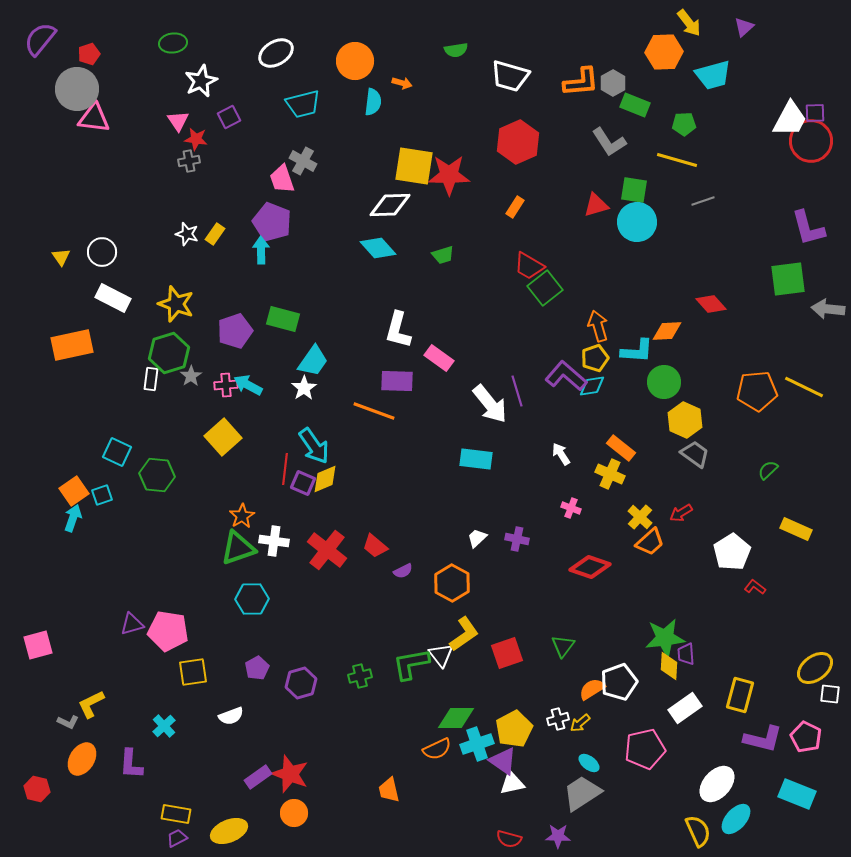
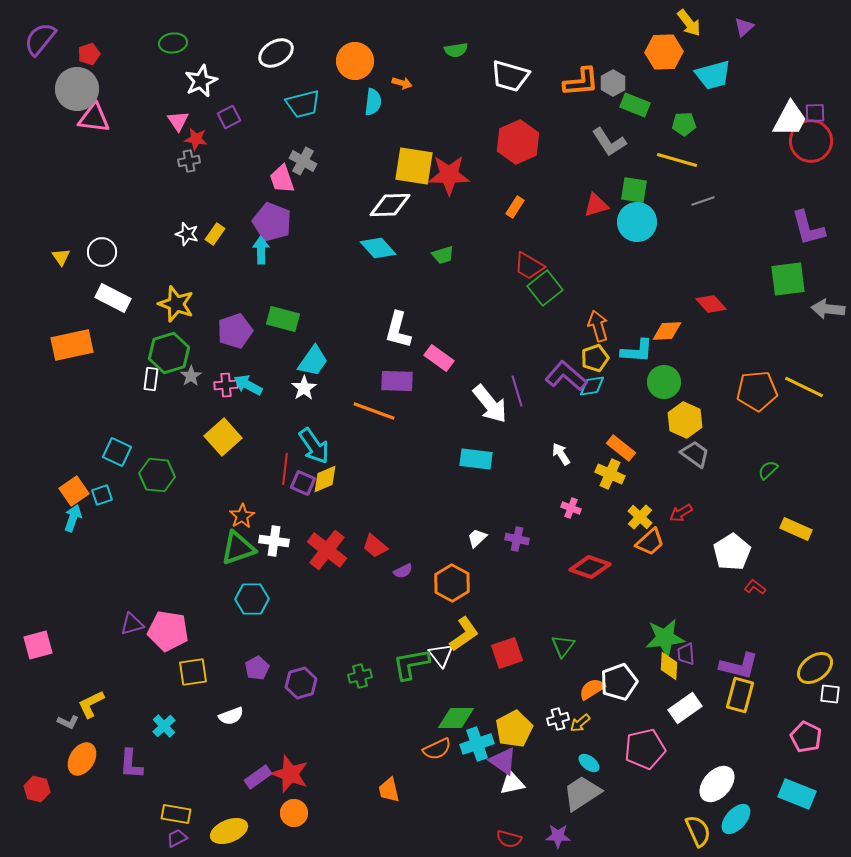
purple L-shape at (763, 739): moved 24 px left, 73 px up
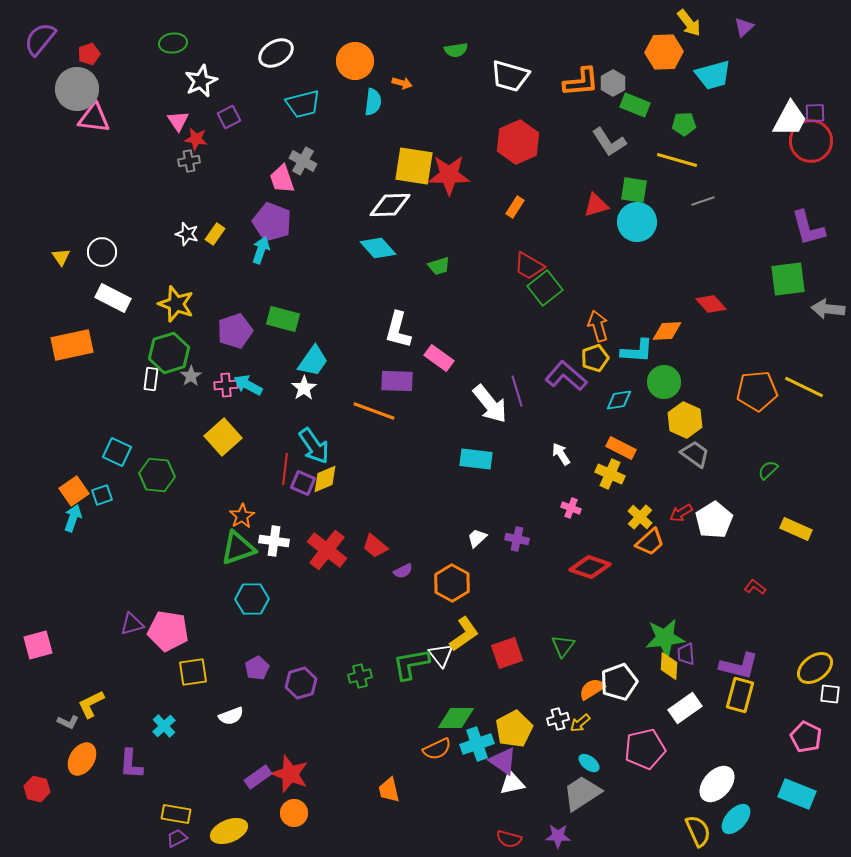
cyan arrow at (261, 250): rotated 20 degrees clockwise
green trapezoid at (443, 255): moved 4 px left, 11 px down
cyan diamond at (592, 386): moved 27 px right, 14 px down
orange rectangle at (621, 448): rotated 12 degrees counterclockwise
white pentagon at (732, 552): moved 18 px left, 32 px up
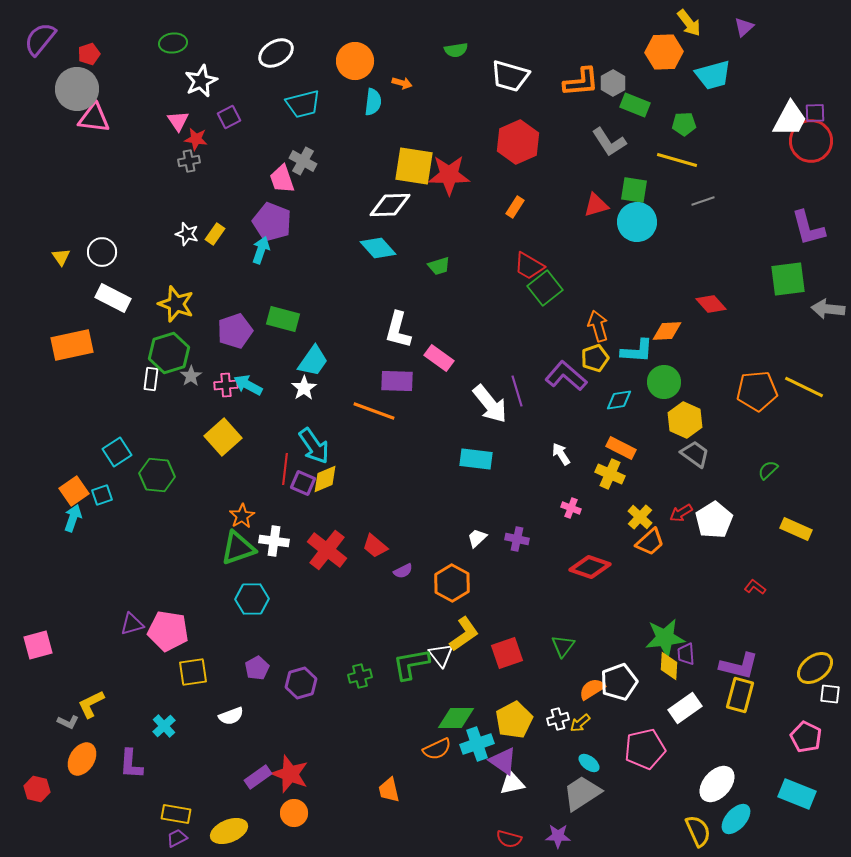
cyan square at (117, 452): rotated 32 degrees clockwise
yellow pentagon at (514, 729): moved 9 px up
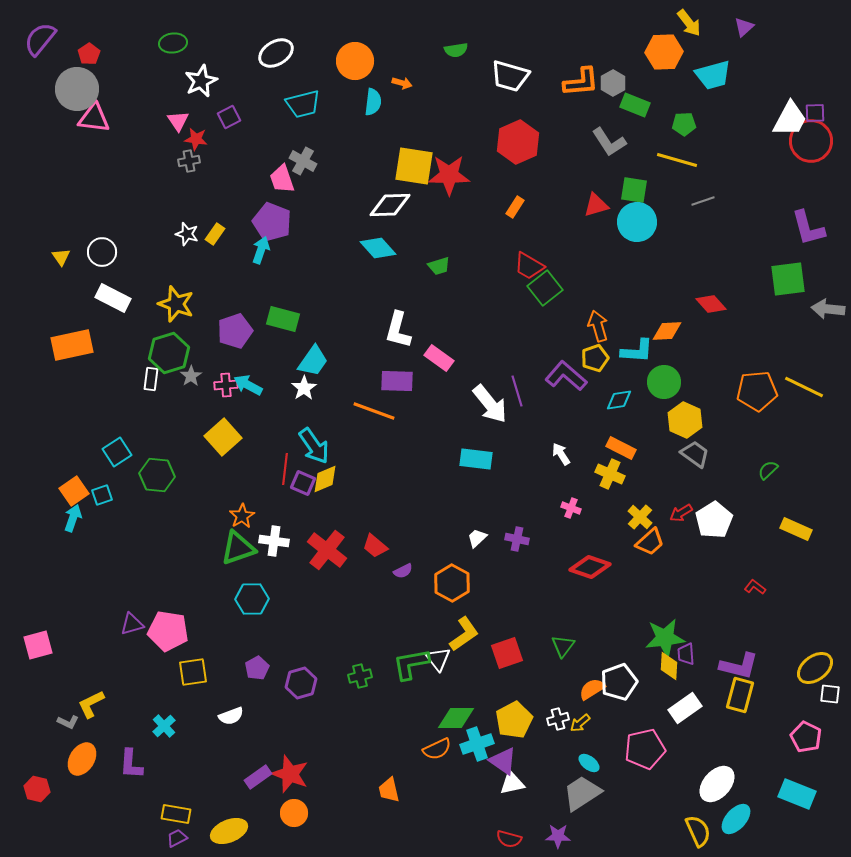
red pentagon at (89, 54): rotated 15 degrees counterclockwise
white triangle at (441, 655): moved 3 px left, 4 px down
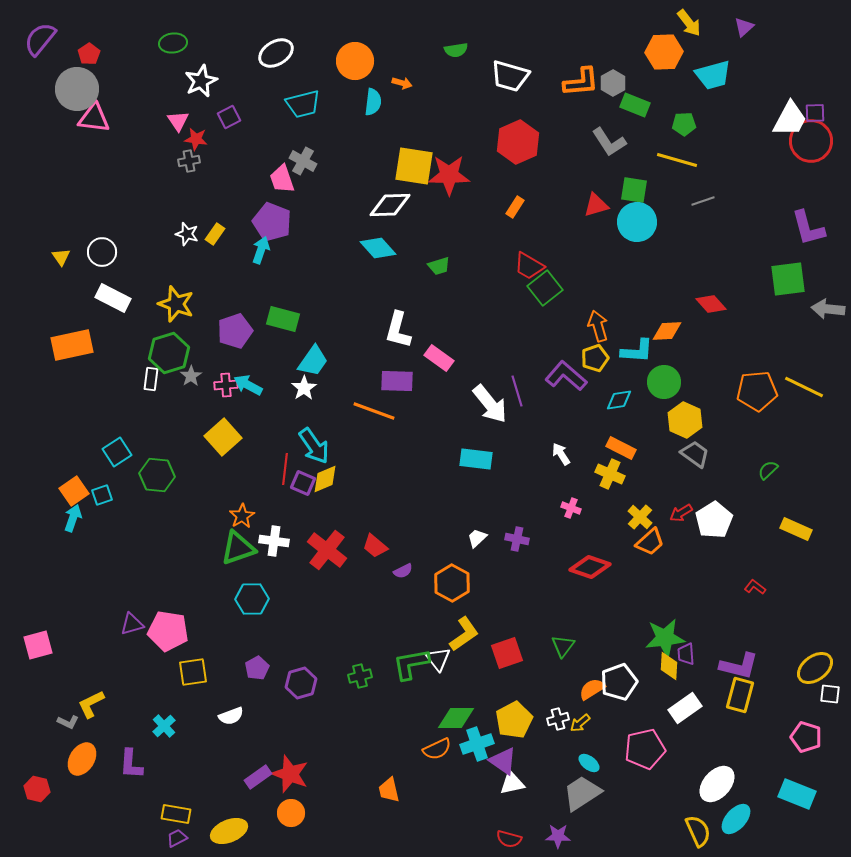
pink pentagon at (806, 737): rotated 8 degrees counterclockwise
orange circle at (294, 813): moved 3 px left
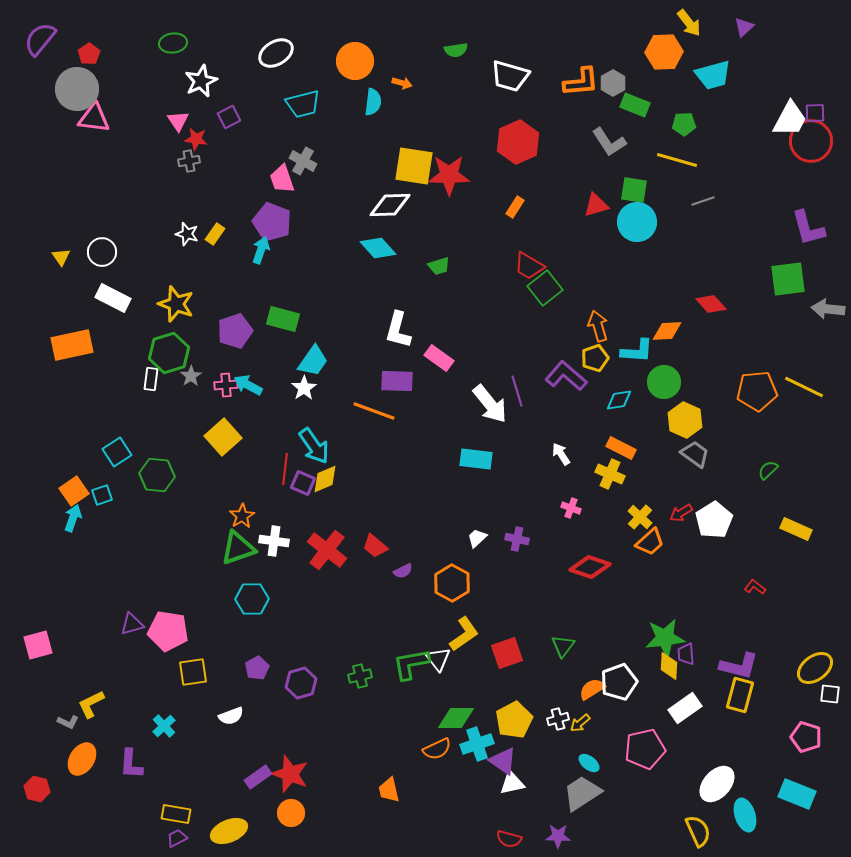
cyan ellipse at (736, 819): moved 9 px right, 4 px up; rotated 60 degrees counterclockwise
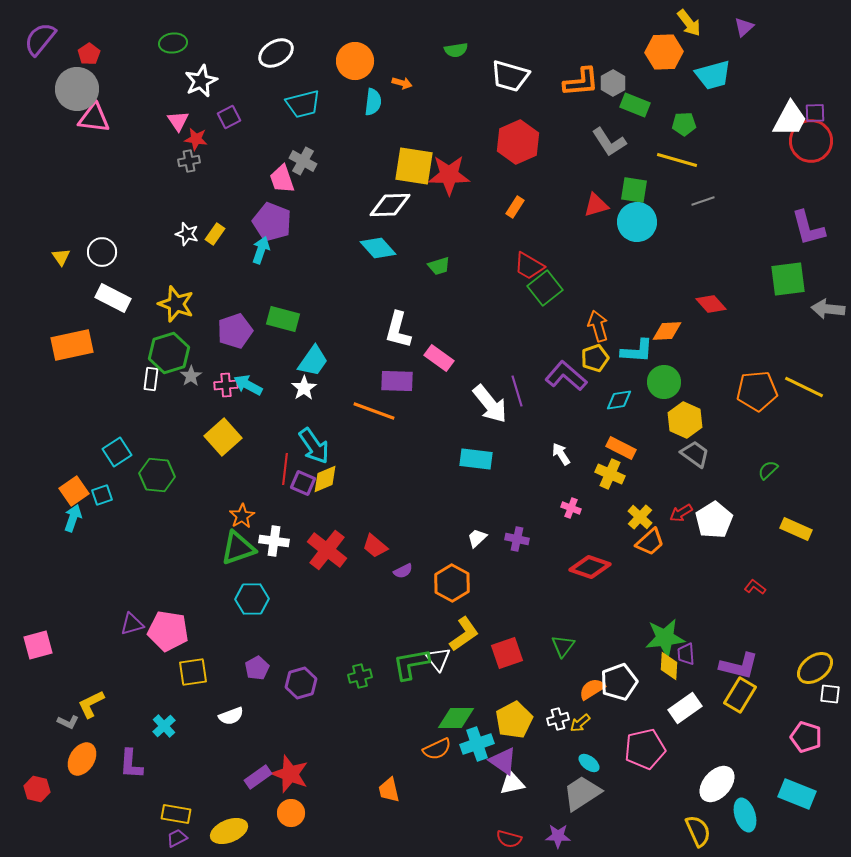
yellow rectangle at (740, 695): rotated 16 degrees clockwise
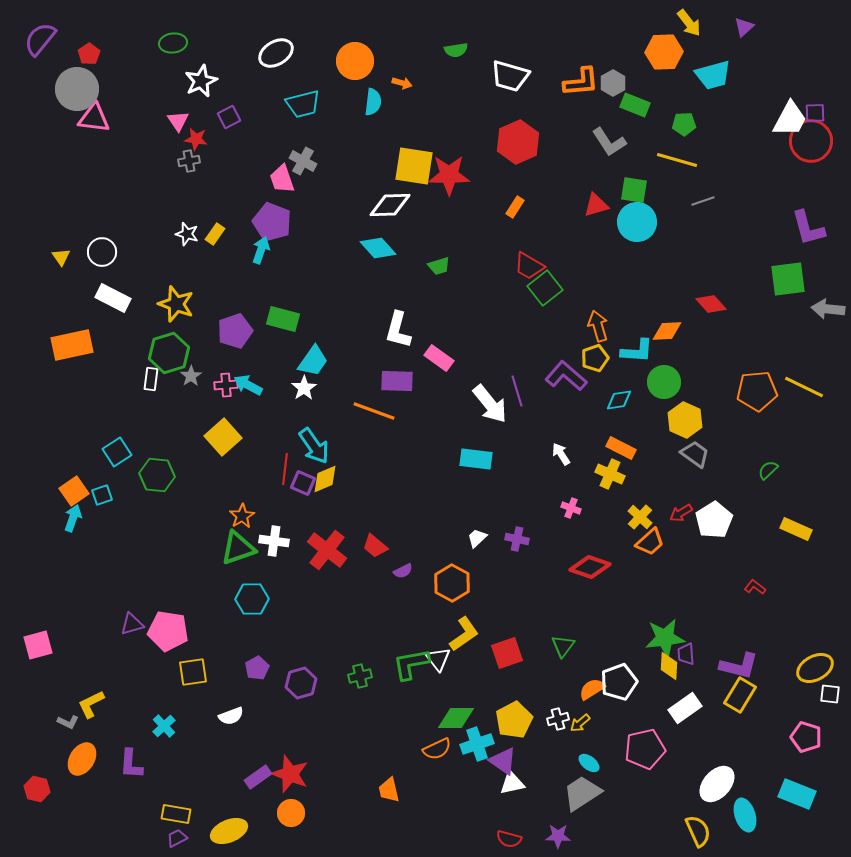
yellow ellipse at (815, 668): rotated 9 degrees clockwise
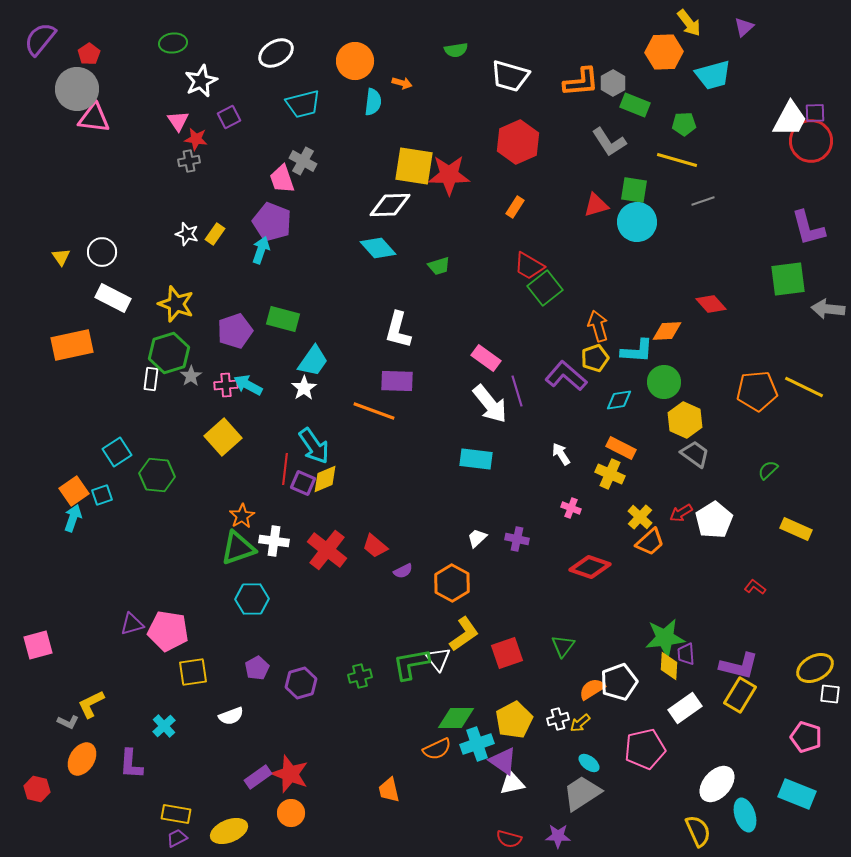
pink rectangle at (439, 358): moved 47 px right
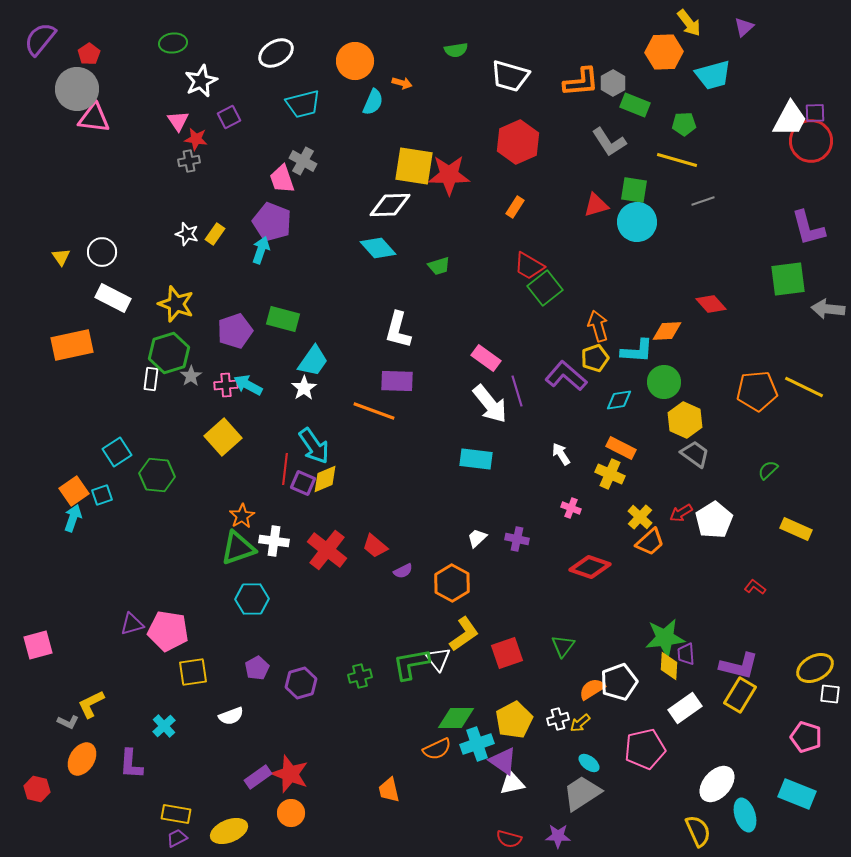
cyan semicircle at (373, 102): rotated 16 degrees clockwise
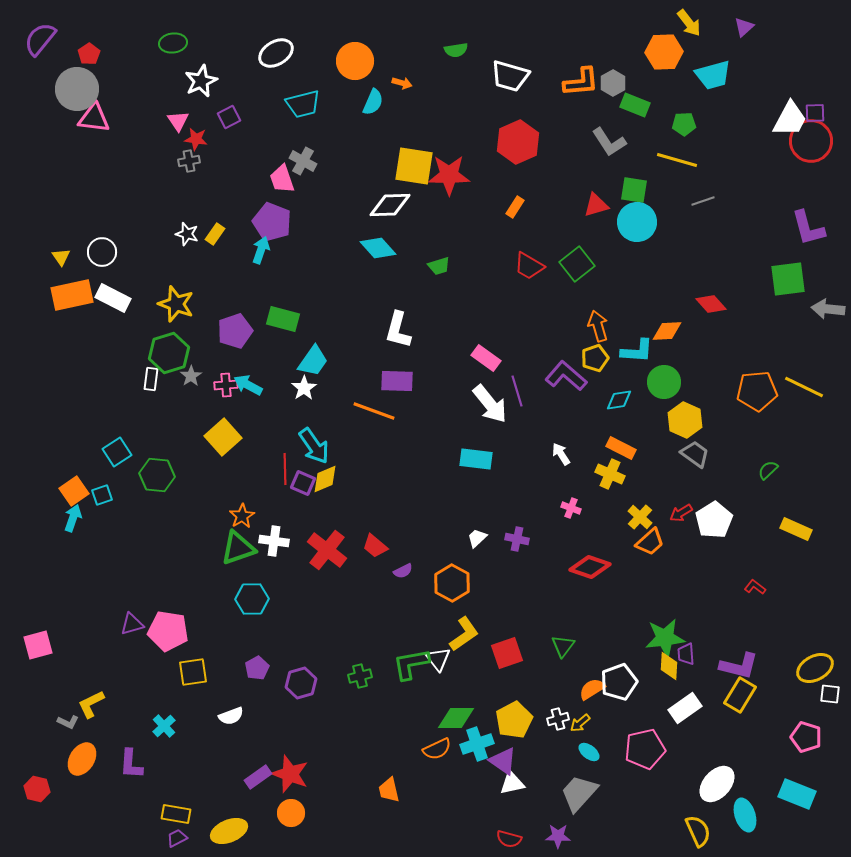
green square at (545, 288): moved 32 px right, 24 px up
orange rectangle at (72, 345): moved 50 px up
red line at (285, 469): rotated 8 degrees counterclockwise
cyan ellipse at (589, 763): moved 11 px up
gray trapezoid at (582, 793): moved 3 px left; rotated 15 degrees counterclockwise
